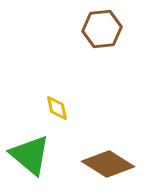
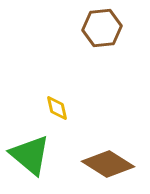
brown hexagon: moved 1 px up
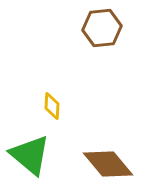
yellow diamond: moved 5 px left, 2 px up; rotated 16 degrees clockwise
brown diamond: rotated 18 degrees clockwise
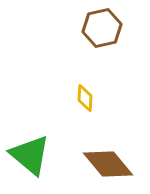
brown hexagon: rotated 6 degrees counterclockwise
yellow diamond: moved 33 px right, 8 px up
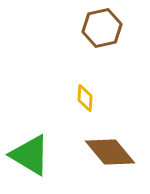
green triangle: rotated 9 degrees counterclockwise
brown diamond: moved 2 px right, 12 px up
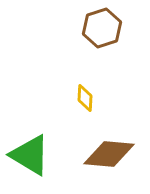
brown hexagon: rotated 6 degrees counterclockwise
brown diamond: moved 1 px left, 2 px down; rotated 45 degrees counterclockwise
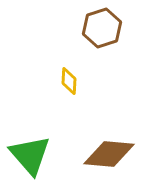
yellow diamond: moved 16 px left, 17 px up
green triangle: rotated 18 degrees clockwise
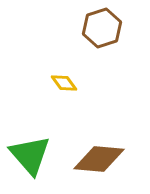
yellow diamond: moved 5 px left, 2 px down; rotated 40 degrees counterclockwise
brown diamond: moved 10 px left, 5 px down
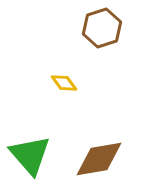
brown diamond: rotated 15 degrees counterclockwise
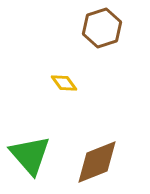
brown diamond: moved 2 px left, 3 px down; rotated 12 degrees counterclockwise
